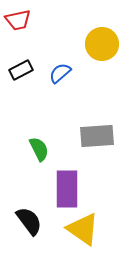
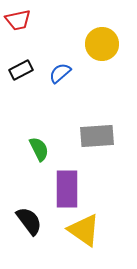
yellow triangle: moved 1 px right, 1 px down
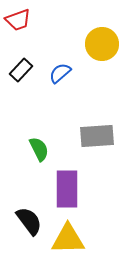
red trapezoid: rotated 8 degrees counterclockwise
black rectangle: rotated 20 degrees counterclockwise
yellow triangle: moved 16 px left, 9 px down; rotated 36 degrees counterclockwise
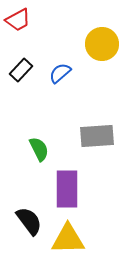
red trapezoid: rotated 8 degrees counterclockwise
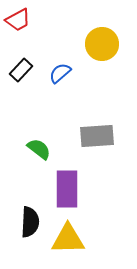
green semicircle: rotated 25 degrees counterclockwise
black semicircle: moved 1 px right, 1 px down; rotated 40 degrees clockwise
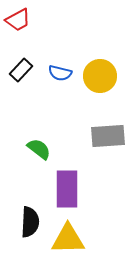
yellow circle: moved 2 px left, 32 px down
blue semicircle: rotated 125 degrees counterclockwise
gray rectangle: moved 11 px right
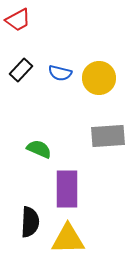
yellow circle: moved 1 px left, 2 px down
green semicircle: rotated 15 degrees counterclockwise
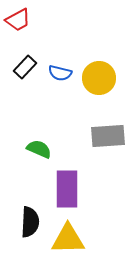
black rectangle: moved 4 px right, 3 px up
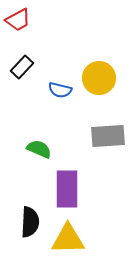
black rectangle: moved 3 px left
blue semicircle: moved 17 px down
